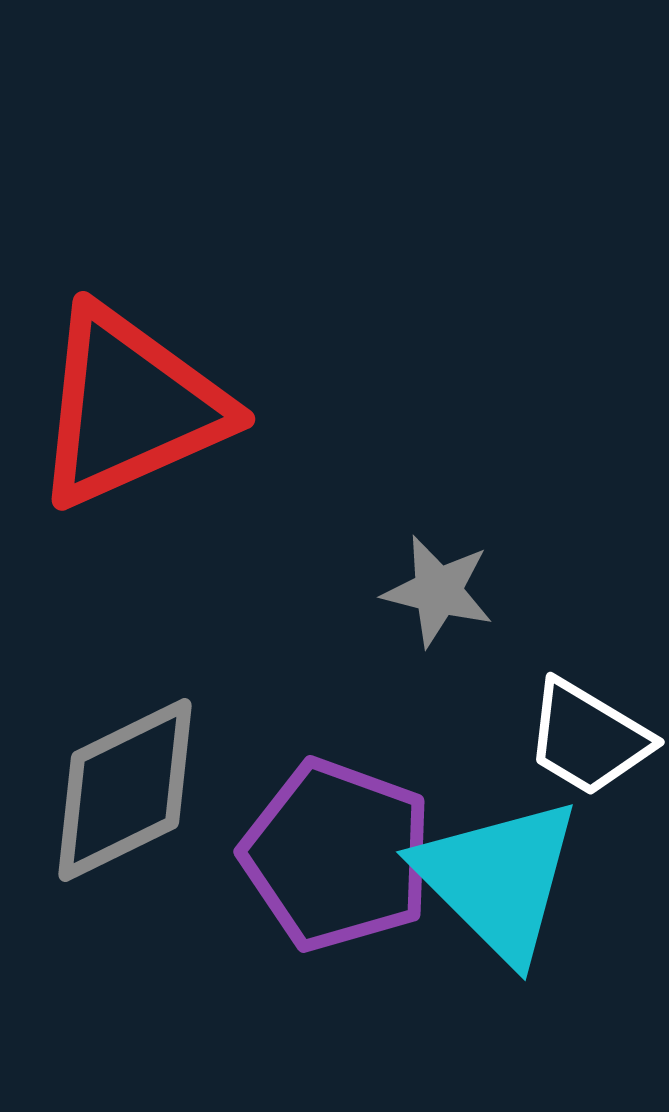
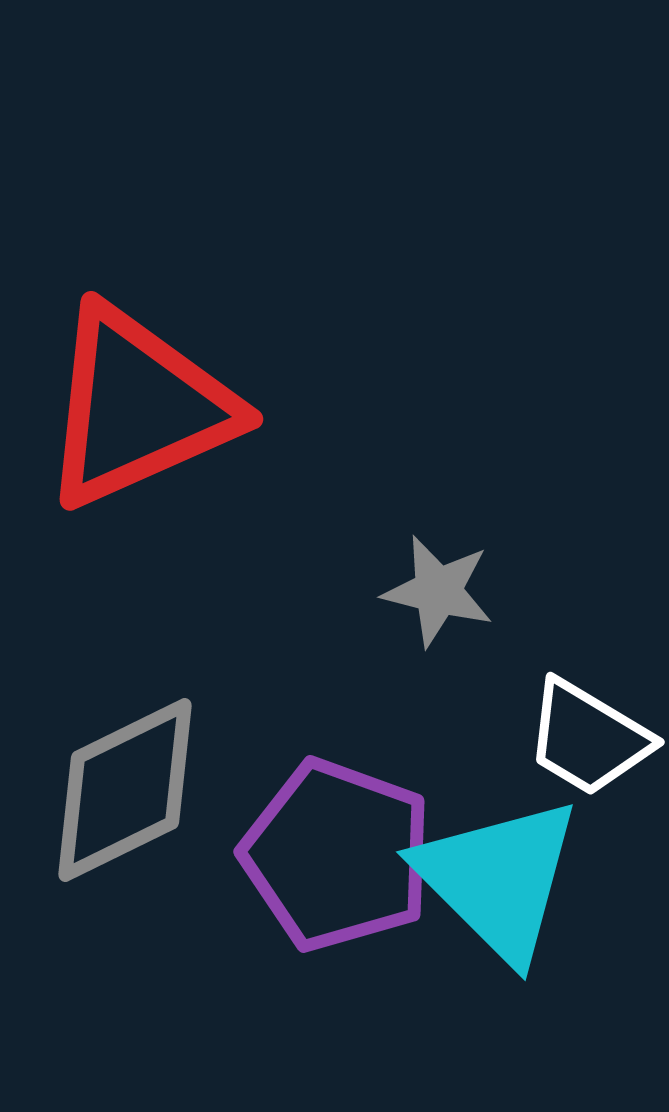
red triangle: moved 8 px right
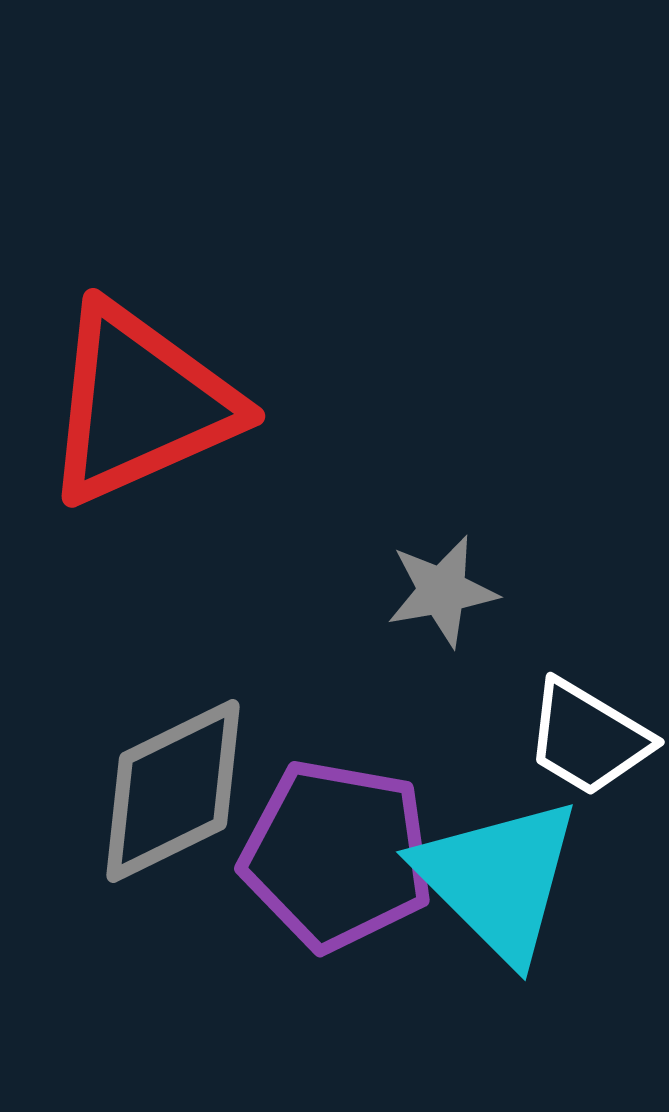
red triangle: moved 2 px right, 3 px up
gray star: moved 4 px right; rotated 24 degrees counterclockwise
gray diamond: moved 48 px right, 1 px down
purple pentagon: rotated 10 degrees counterclockwise
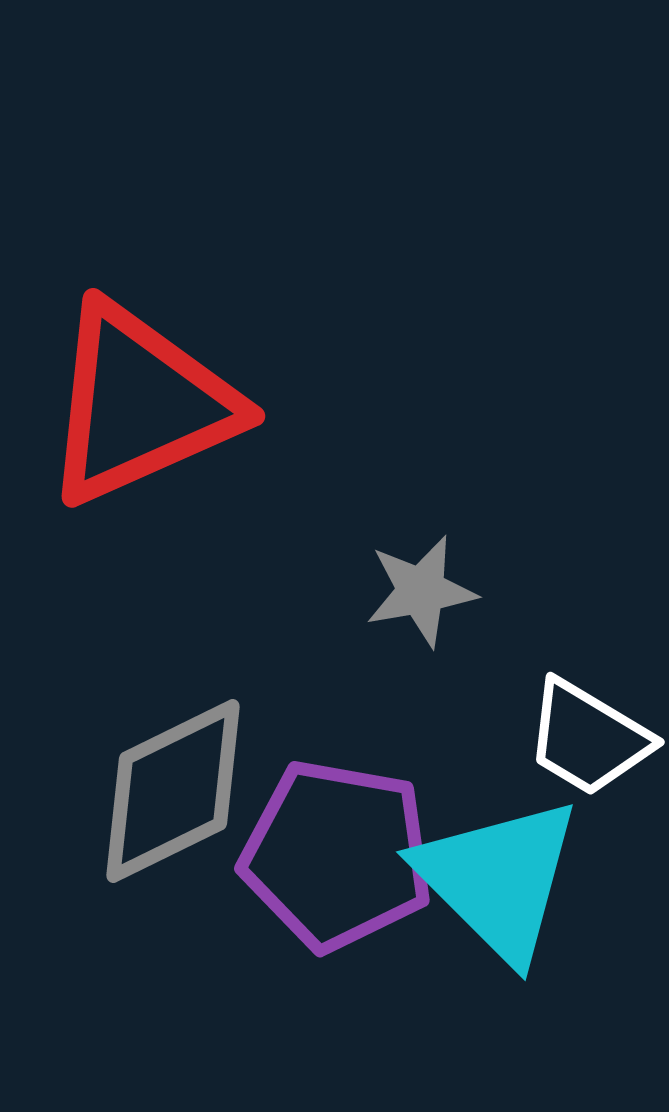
gray star: moved 21 px left
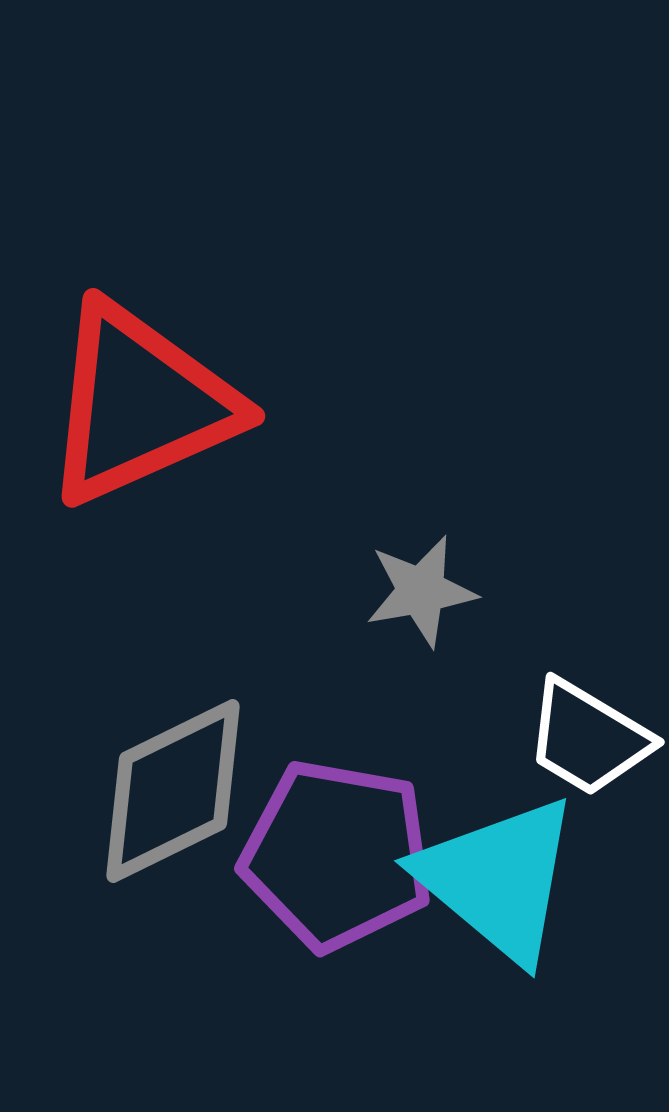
cyan triangle: rotated 5 degrees counterclockwise
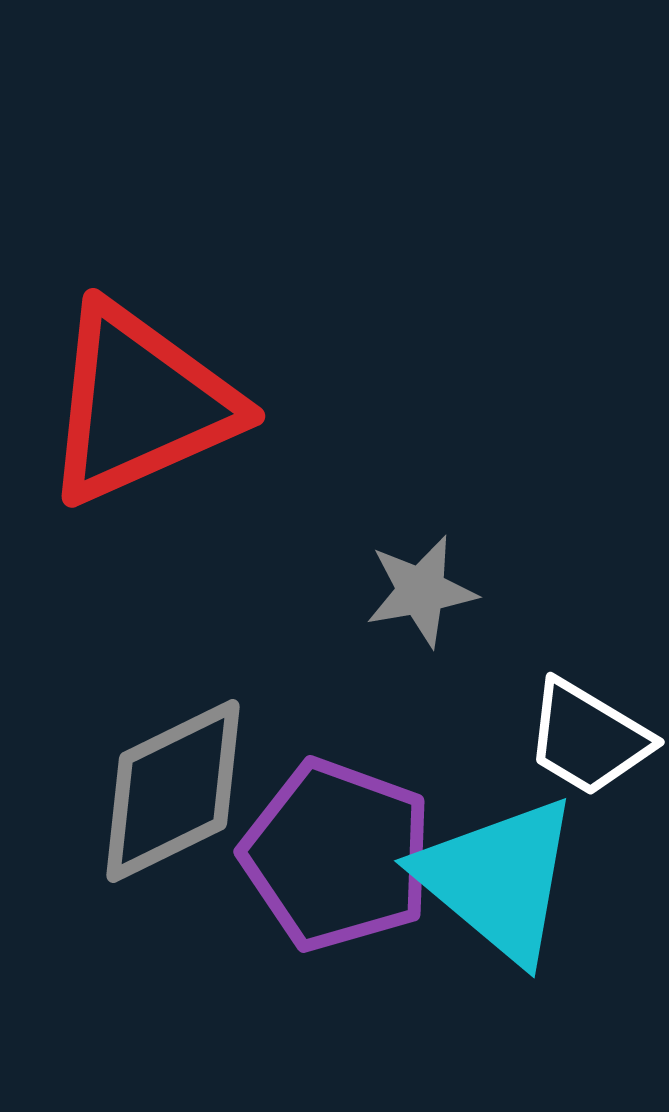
purple pentagon: rotated 10 degrees clockwise
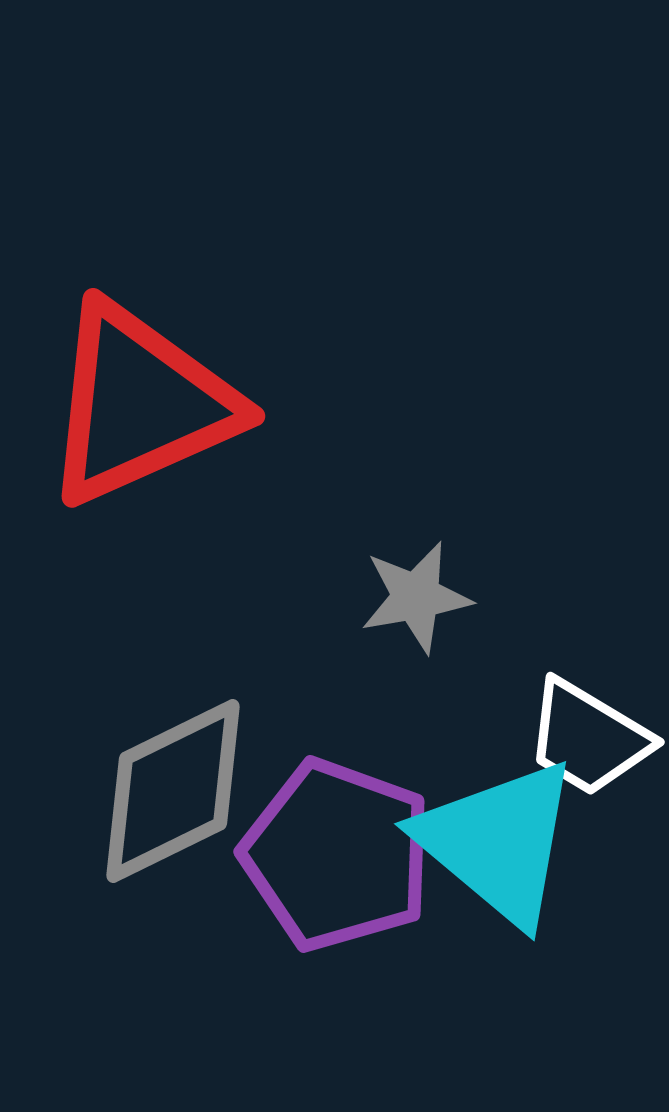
gray star: moved 5 px left, 6 px down
cyan triangle: moved 37 px up
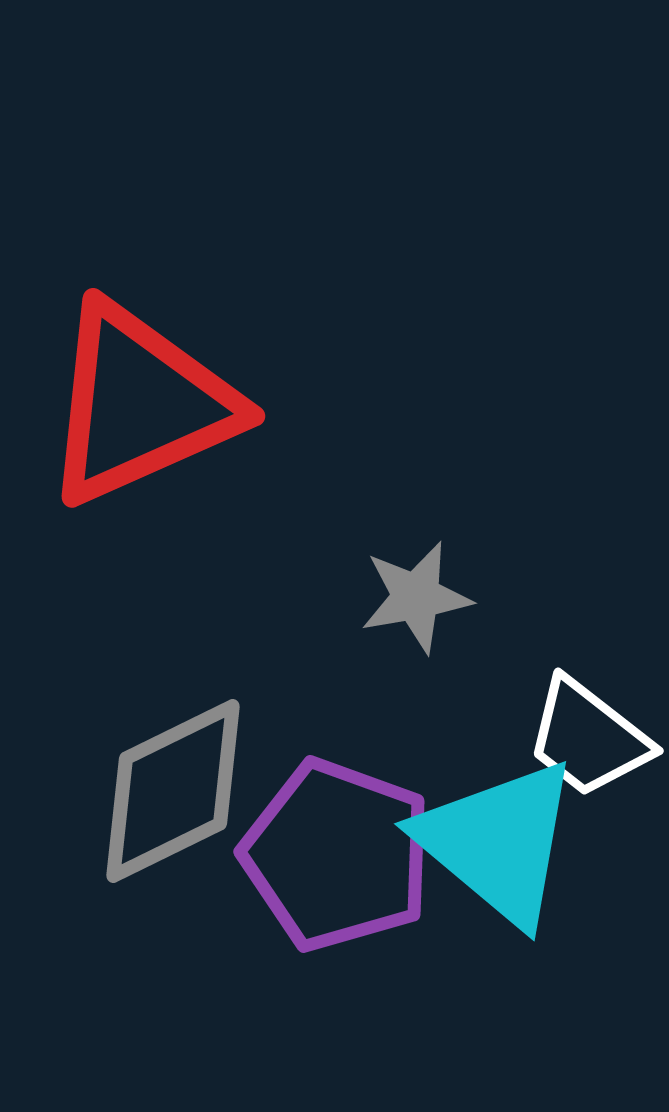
white trapezoid: rotated 7 degrees clockwise
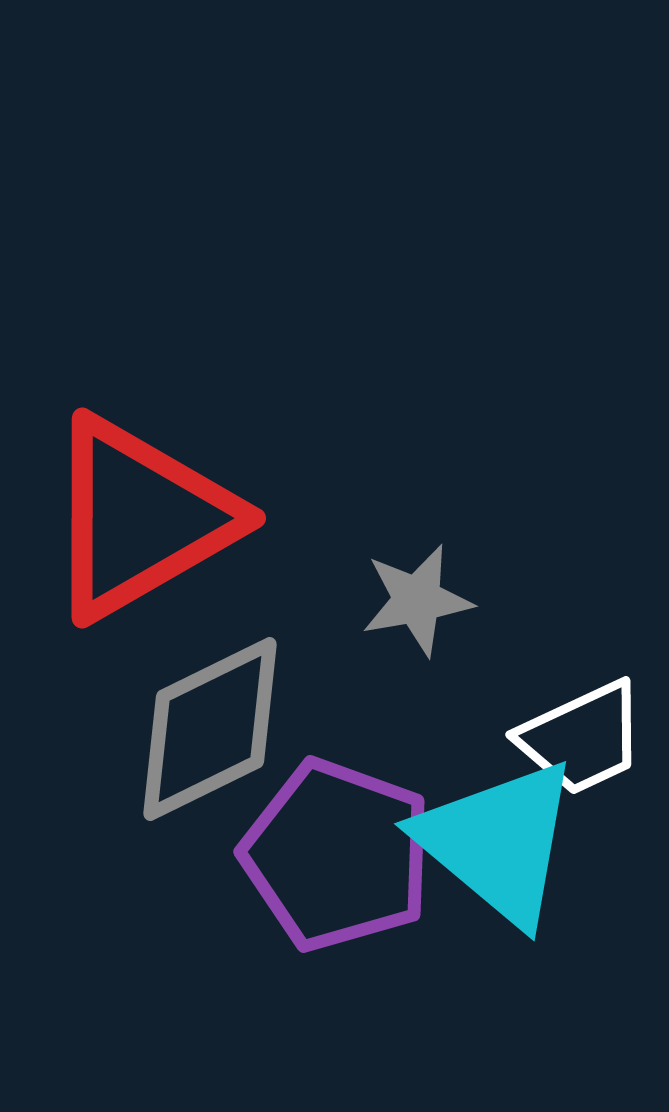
red triangle: moved 114 px down; rotated 6 degrees counterclockwise
gray star: moved 1 px right, 3 px down
white trapezoid: moved 6 px left; rotated 63 degrees counterclockwise
gray diamond: moved 37 px right, 62 px up
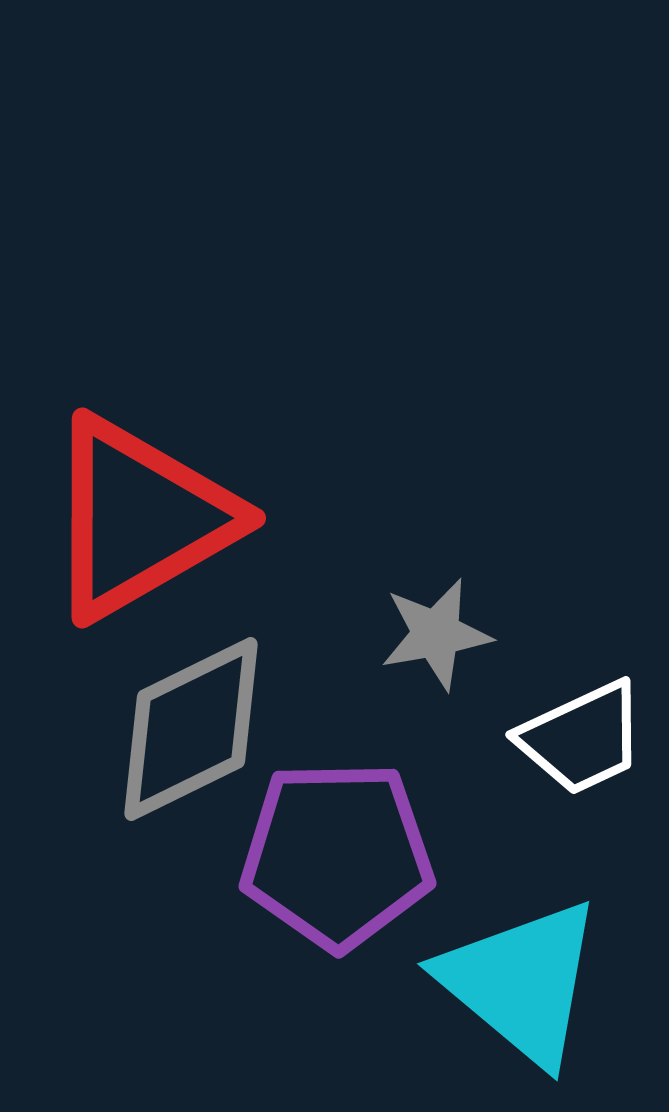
gray star: moved 19 px right, 34 px down
gray diamond: moved 19 px left
cyan triangle: moved 23 px right, 140 px down
purple pentagon: rotated 21 degrees counterclockwise
